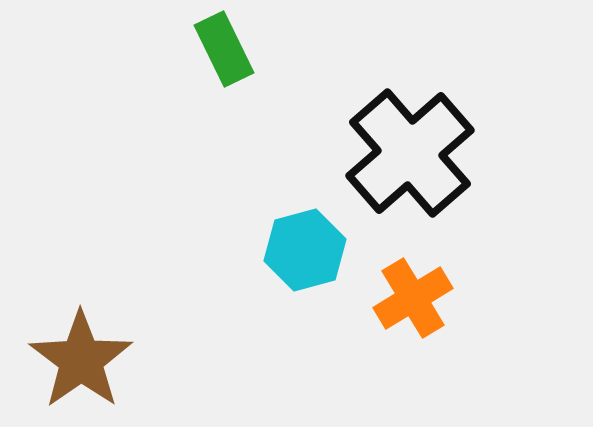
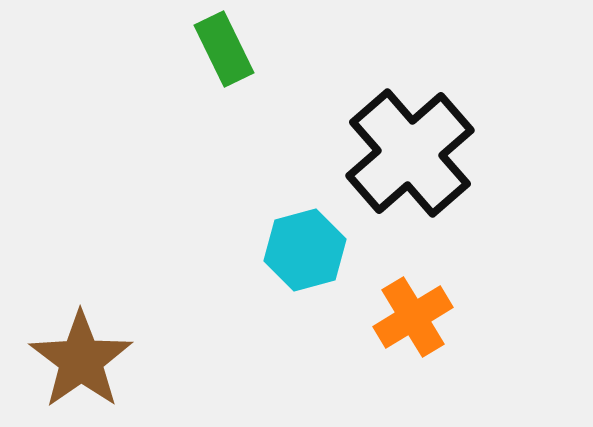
orange cross: moved 19 px down
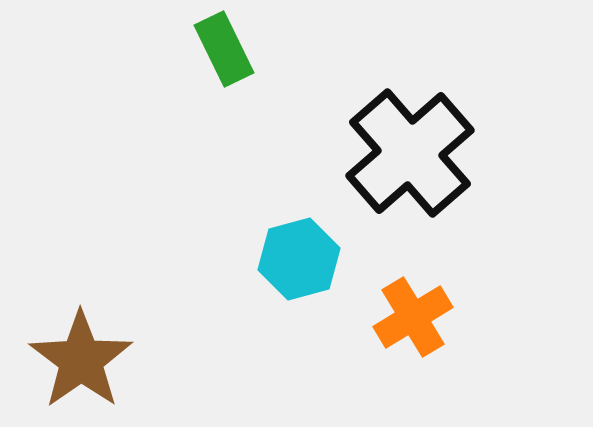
cyan hexagon: moved 6 px left, 9 px down
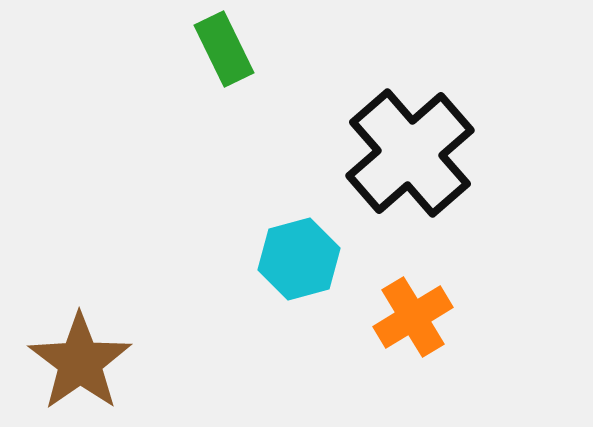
brown star: moved 1 px left, 2 px down
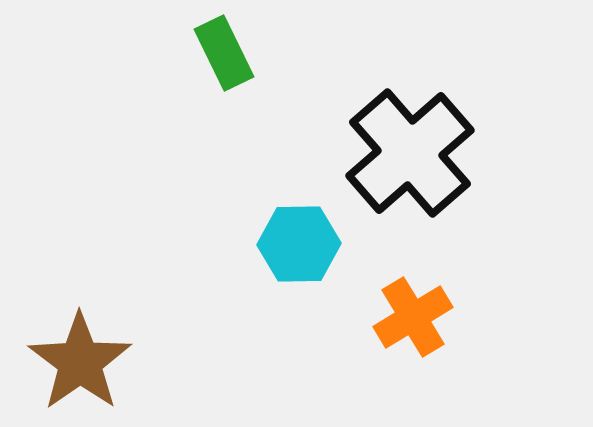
green rectangle: moved 4 px down
cyan hexagon: moved 15 px up; rotated 14 degrees clockwise
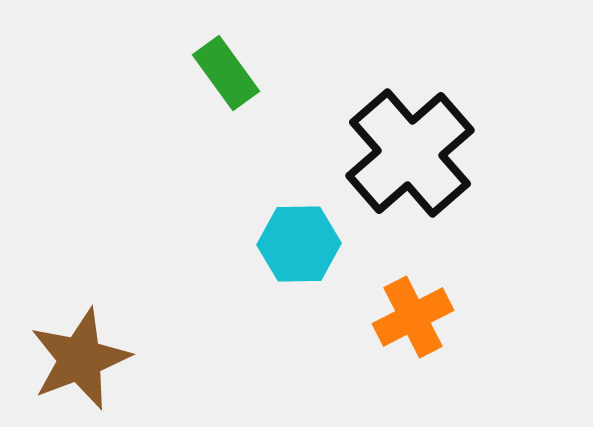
green rectangle: moved 2 px right, 20 px down; rotated 10 degrees counterclockwise
orange cross: rotated 4 degrees clockwise
brown star: moved 3 px up; rotated 14 degrees clockwise
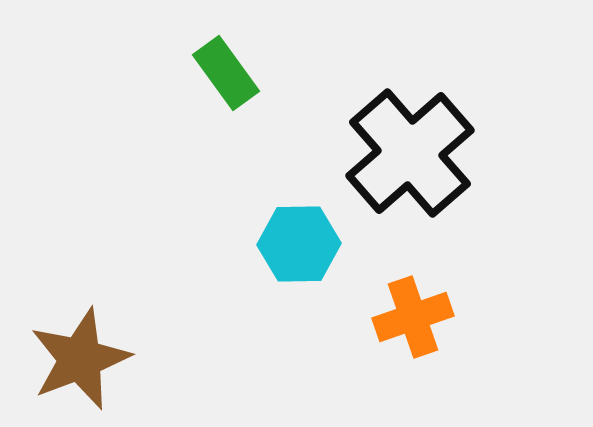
orange cross: rotated 8 degrees clockwise
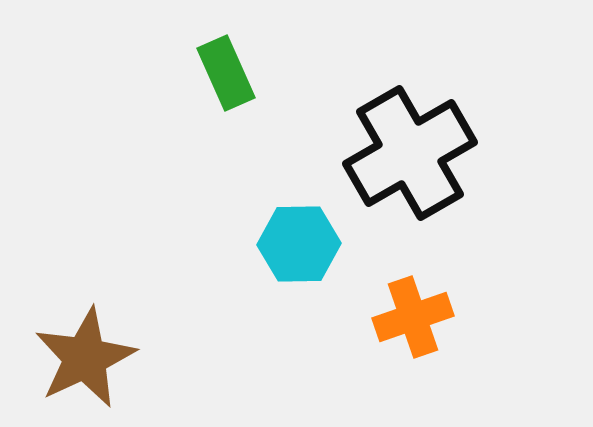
green rectangle: rotated 12 degrees clockwise
black cross: rotated 11 degrees clockwise
brown star: moved 5 px right, 1 px up; rotated 4 degrees counterclockwise
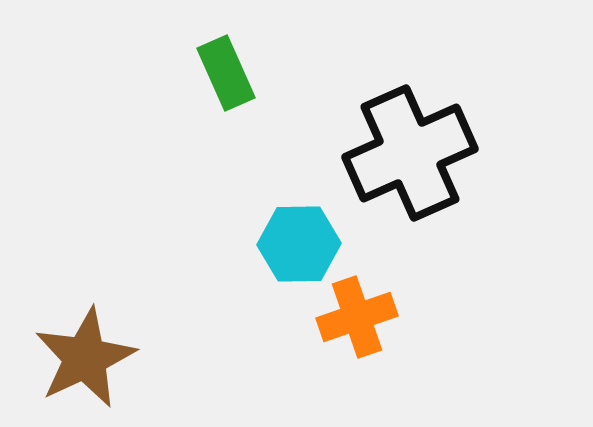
black cross: rotated 6 degrees clockwise
orange cross: moved 56 px left
